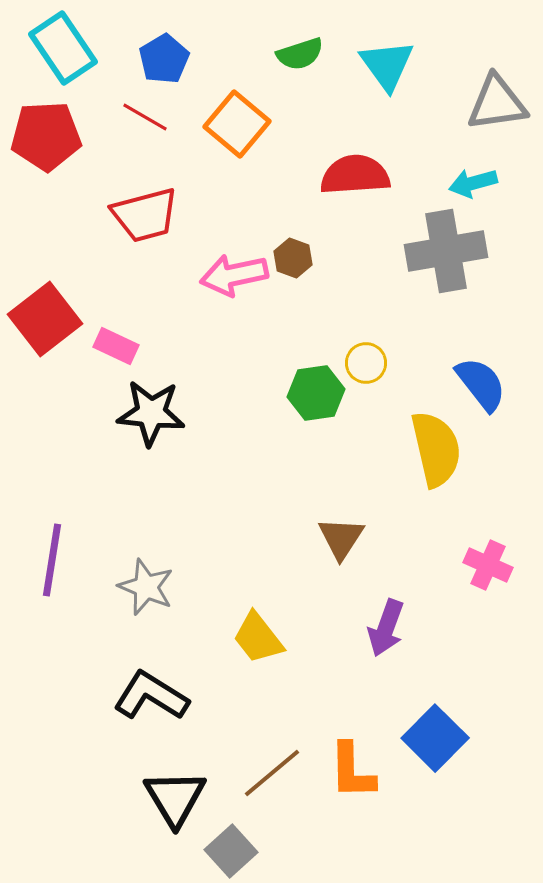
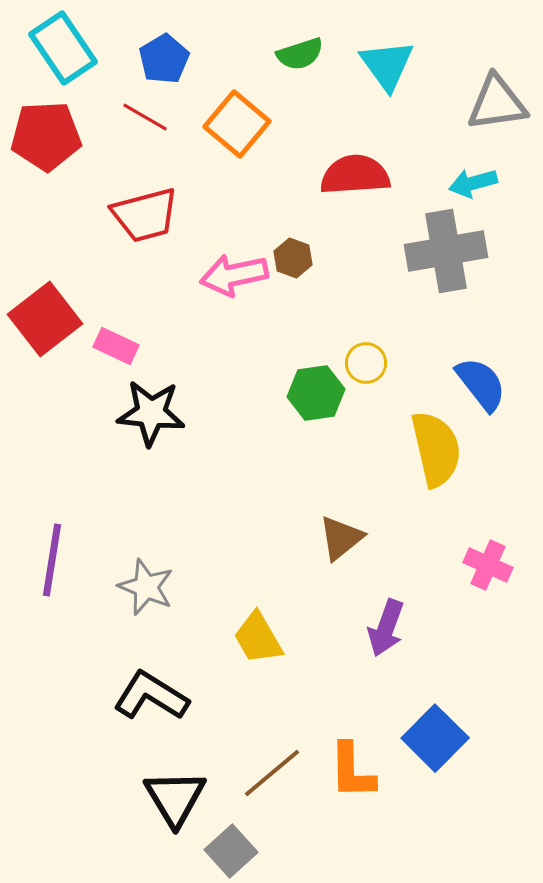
brown triangle: rotated 18 degrees clockwise
yellow trapezoid: rotated 8 degrees clockwise
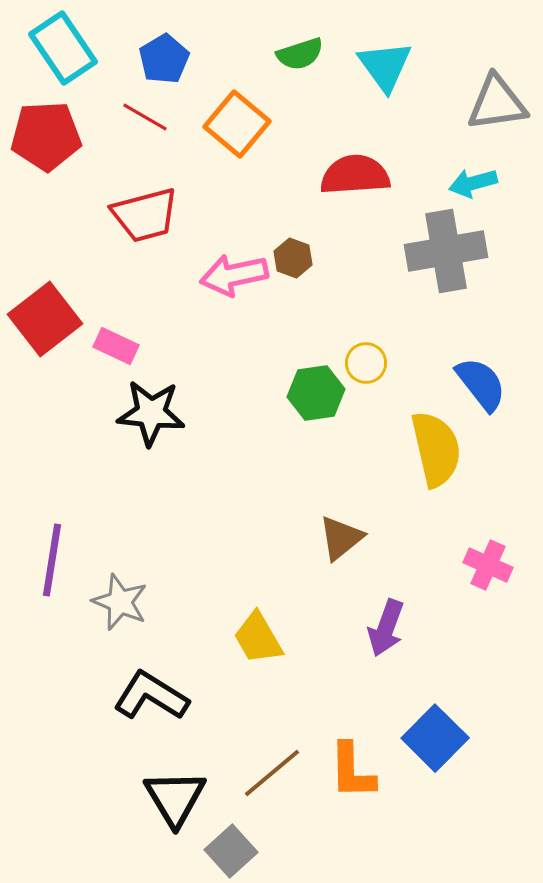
cyan triangle: moved 2 px left, 1 px down
gray star: moved 26 px left, 15 px down
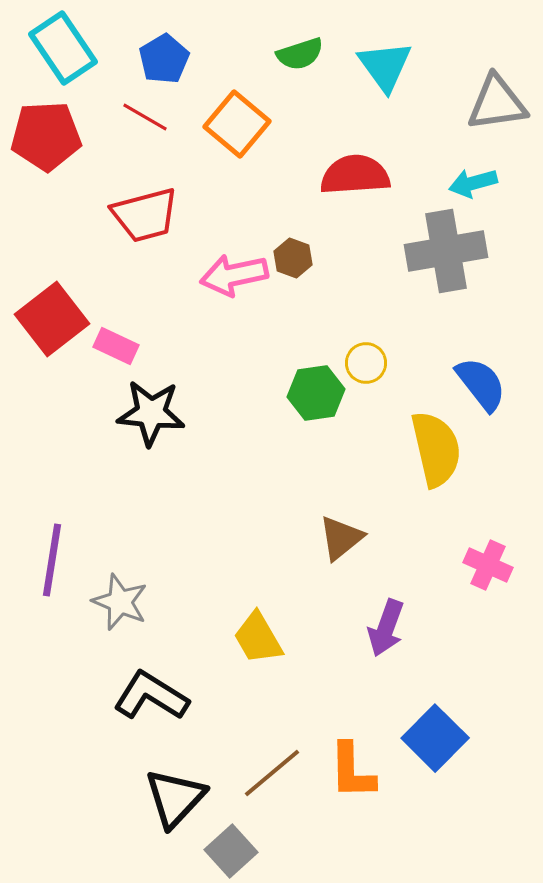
red square: moved 7 px right
black triangle: rotated 14 degrees clockwise
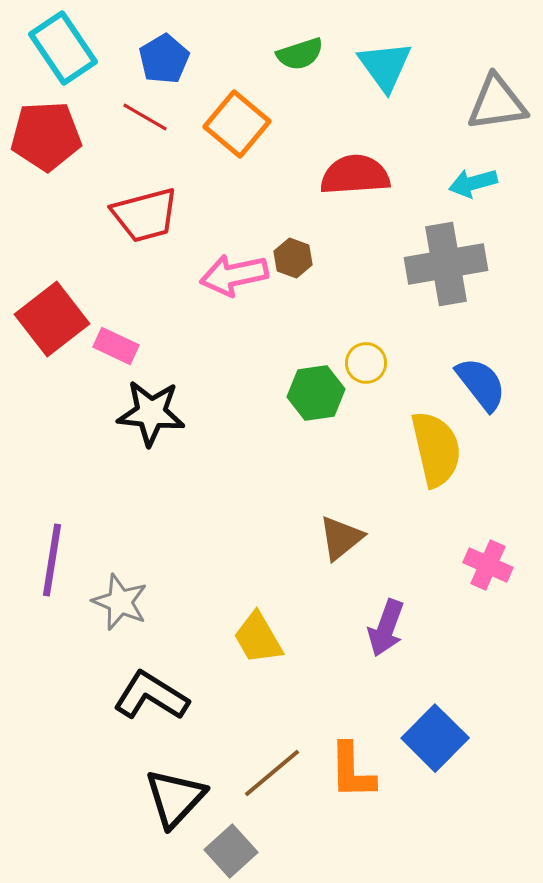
gray cross: moved 13 px down
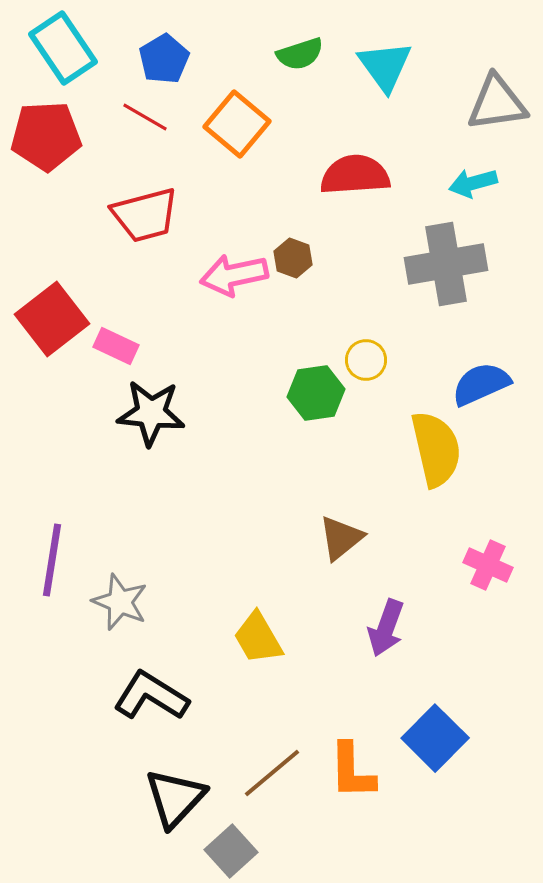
yellow circle: moved 3 px up
blue semicircle: rotated 76 degrees counterclockwise
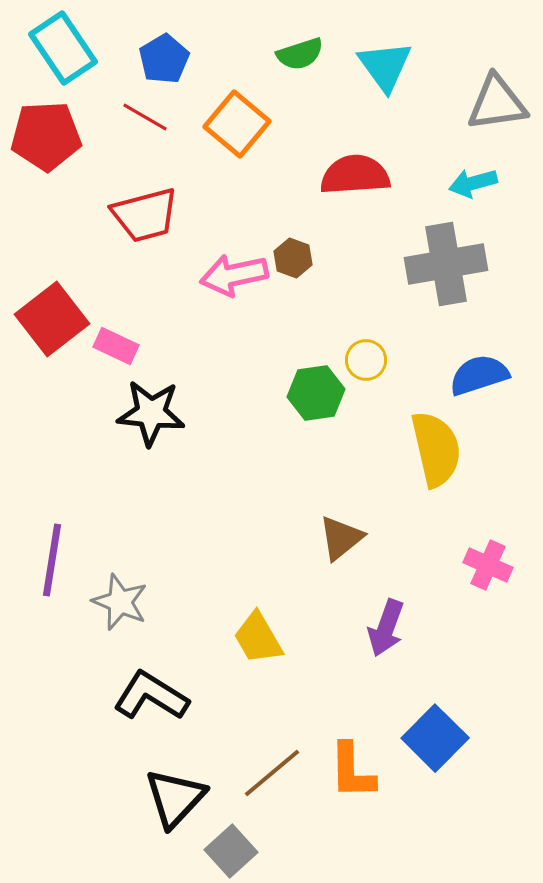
blue semicircle: moved 2 px left, 9 px up; rotated 6 degrees clockwise
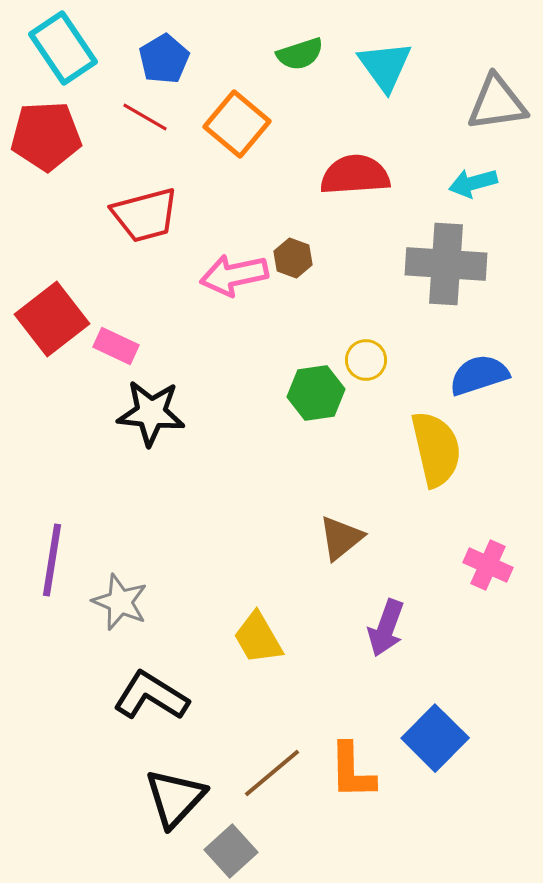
gray cross: rotated 14 degrees clockwise
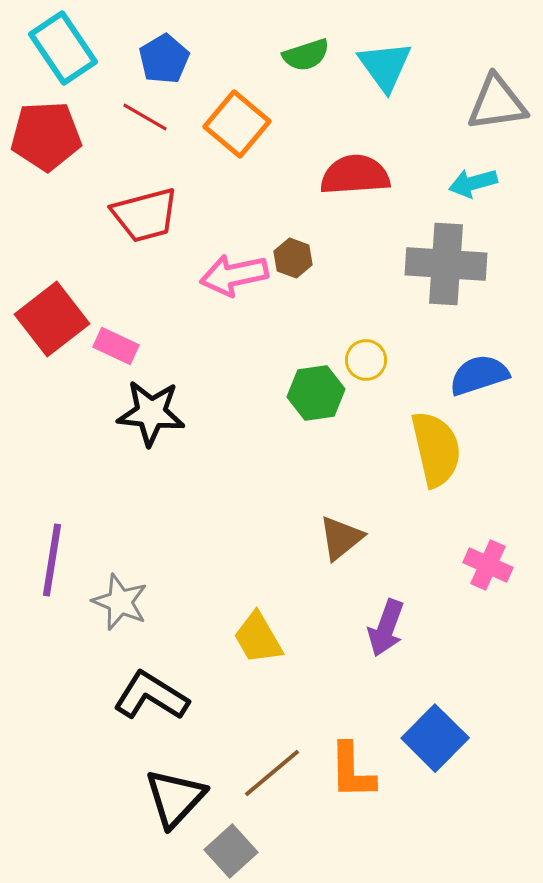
green semicircle: moved 6 px right, 1 px down
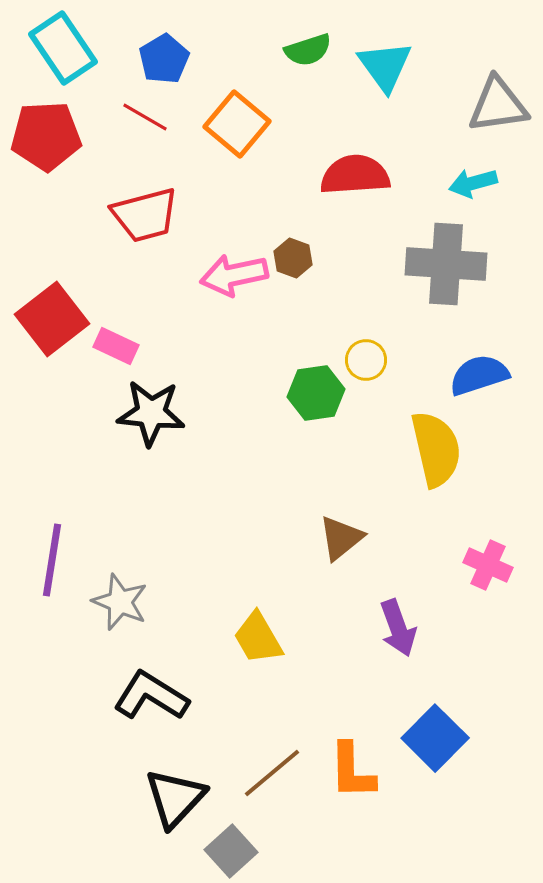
green semicircle: moved 2 px right, 5 px up
gray triangle: moved 1 px right, 2 px down
purple arrow: moved 12 px right; rotated 40 degrees counterclockwise
